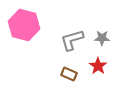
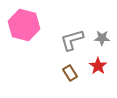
brown rectangle: moved 1 px right, 1 px up; rotated 35 degrees clockwise
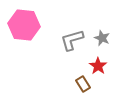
pink hexagon: rotated 8 degrees counterclockwise
gray star: rotated 21 degrees clockwise
brown rectangle: moved 13 px right, 11 px down
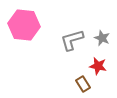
red star: rotated 24 degrees counterclockwise
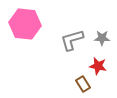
pink hexagon: moved 1 px right, 1 px up
gray star: rotated 21 degrees counterclockwise
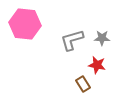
red star: moved 1 px left, 1 px up
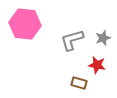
gray star: moved 1 px right; rotated 21 degrees counterclockwise
brown rectangle: moved 4 px left, 1 px up; rotated 42 degrees counterclockwise
